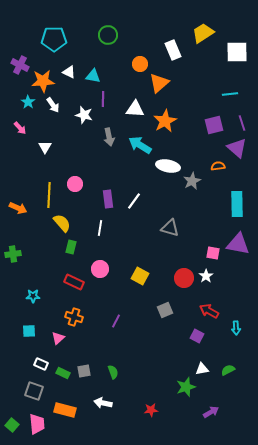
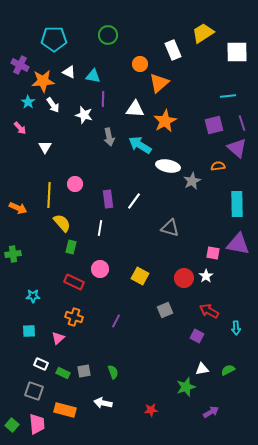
cyan line at (230, 94): moved 2 px left, 2 px down
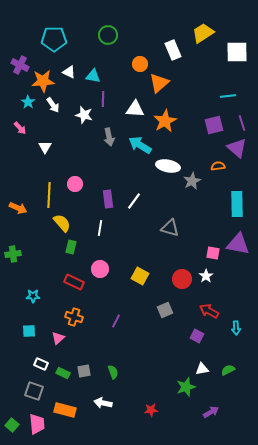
red circle at (184, 278): moved 2 px left, 1 px down
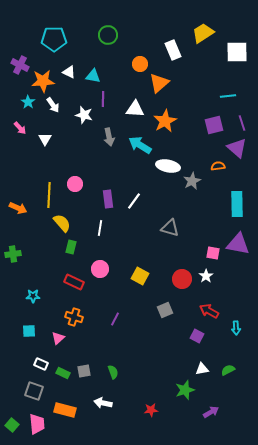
white triangle at (45, 147): moved 8 px up
purple line at (116, 321): moved 1 px left, 2 px up
green star at (186, 387): moved 1 px left, 3 px down
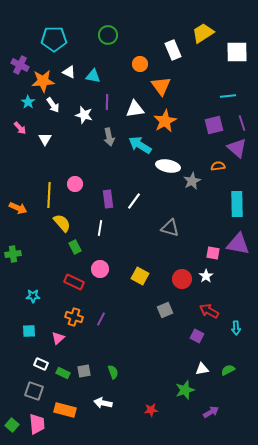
orange triangle at (159, 83): moved 2 px right, 3 px down; rotated 25 degrees counterclockwise
purple line at (103, 99): moved 4 px right, 3 px down
white triangle at (135, 109): rotated 12 degrees counterclockwise
green rectangle at (71, 247): moved 4 px right; rotated 40 degrees counterclockwise
purple line at (115, 319): moved 14 px left
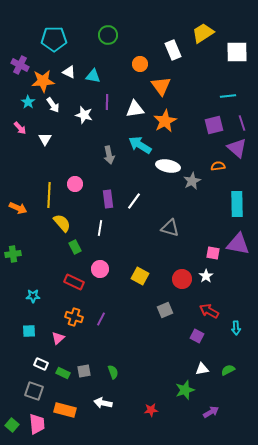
gray arrow at (109, 137): moved 18 px down
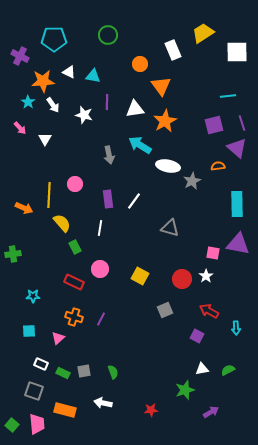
purple cross at (20, 65): moved 9 px up
orange arrow at (18, 208): moved 6 px right
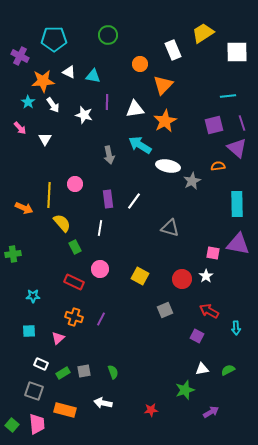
orange triangle at (161, 86): moved 2 px right, 1 px up; rotated 20 degrees clockwise
green rectangle at (63, 373): rotated 56 degrees counterclockwise
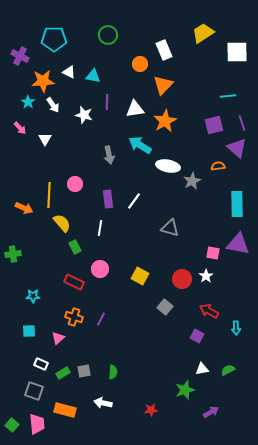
white rectangle at (173, 50): moved 9 px left
gray square at (165, 310): moved 3 px up; rotated 28 degrees counterclockwise
green semicircle at (113, 372): rotated 24 degrees clockwise
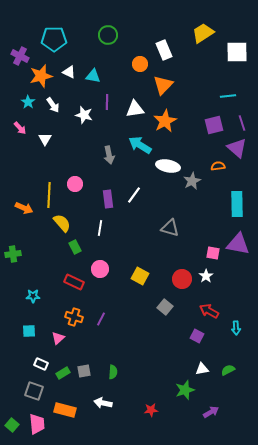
orange star at (43, 81): moved 2 px left, 5 px up; rotated 10 degrees counterclockwise
white line at (134, 201): moved 6 px up
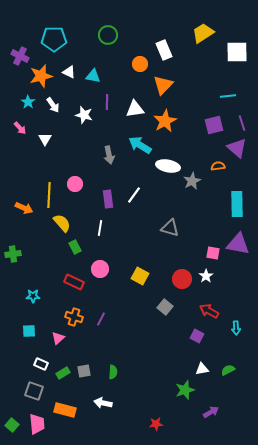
red star at (151, 410): moved 5 px right, 14 px down
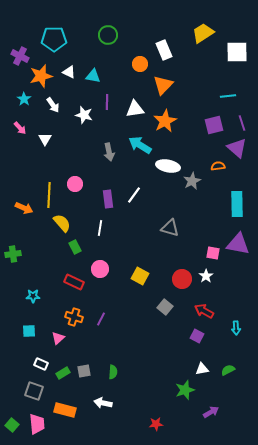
cyan star at (28, 102): moved 4 px left, 3 px up
gray arrow at (109, 155): moved 3 px up
red arrow at (209, 311): moved 5 px left
